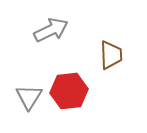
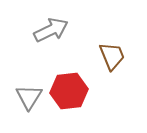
brown trapezoid: moved 1 px right, 1 px down; rotated 20 degrees counterclockwise
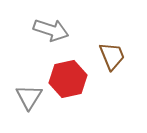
gray arrow: rotated 44 degrees clockwise
red hexagon: moved 1 px left, 12 px up; rotated 6 degrees counterclockwise
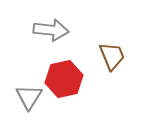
gray arrow: rotated 12 degrees counterclockwise
red hexagon: moved 4 px left
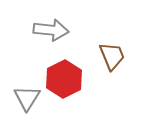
red hexagon: rotated 15 degrees counterclockwise
gray triangle: moved 2 px left, 1 px down
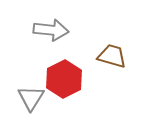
brown trapezoid: rotated 52 degrees counterclockwise
gray triangle: moved 4 px right
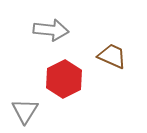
brown trapezoid: rotated 8 degrees clockwise
gray triangle: moved 6 px left, 13 px down
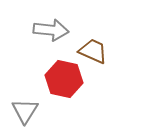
brown trapezoid: moved 19 px left, 5 px up
red hexagon: rotated 21 degrees counterclockwise
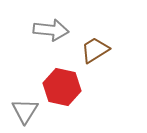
brown trapezoid: moved 2 px right, 1 px up; rotated 56 degrees counterclockwise
red hexagon: moved 2 px left, 8 px down
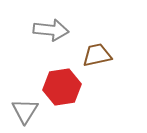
brown trapezoid: moved 2 px right, 5 px down; rotated 20 degrees clockwise
red hexagon: rotated 21 degrees counterclockwise
